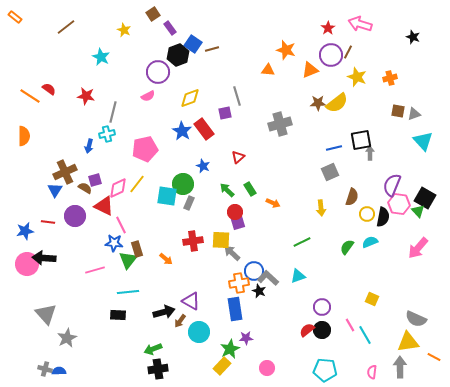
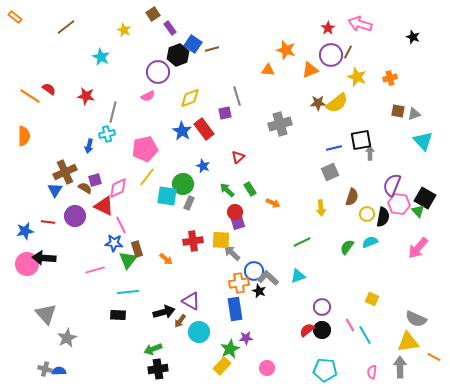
yellow line at (137, 184): moved 10 px right, 7 px up
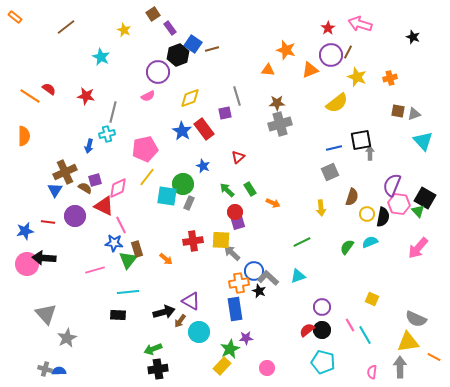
brown star at (318, 103): moved 41 px left
cyan pentagon at (325, 370): moved 2 px left, 8 px up; rotated 10 degrees clockwise
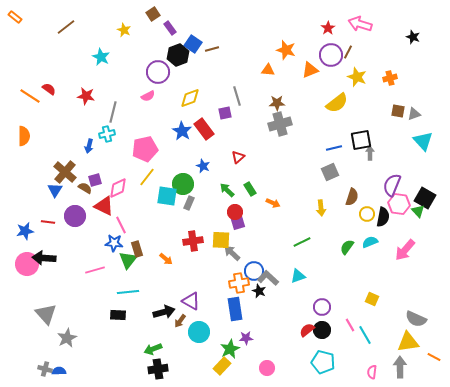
brown cross at (65, 172): rotated 25 degrees counterclockwise
pink arrow at (418, 248): moved 13 px left, 2 px down
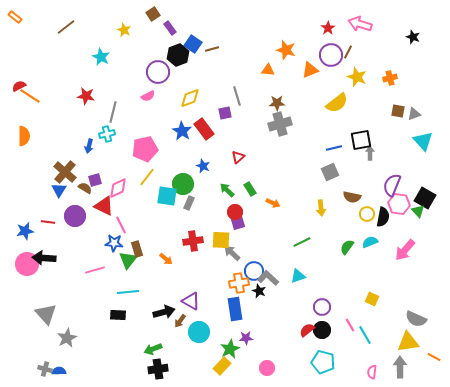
red semicircle at (49, 89): moved 30 px left, 3 px up; rotated 64 degrees counterclockwise
blue triangle at (55, 190): moved 4 px right
brown semicircle at (352, 197): rotated 84 degrees clockwise
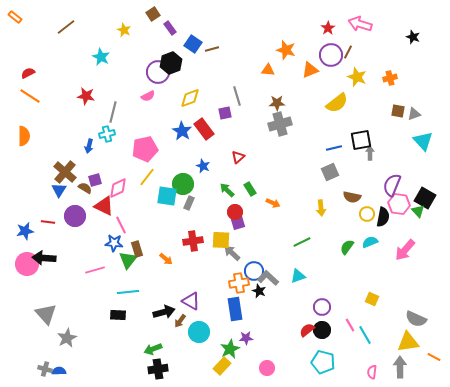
black hexagon at (178, 55): moved 7 px left, 8 px down
red semicircle at (19, 86): moved 9 px right, 13 px up
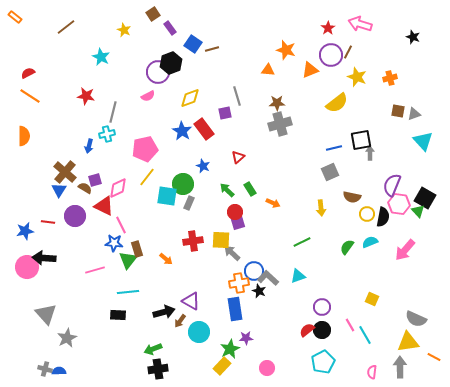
pink circle at (27, 264): moved 3 px down
cyan pentagon at (323, 362): rotated 30 degrees clockwise
